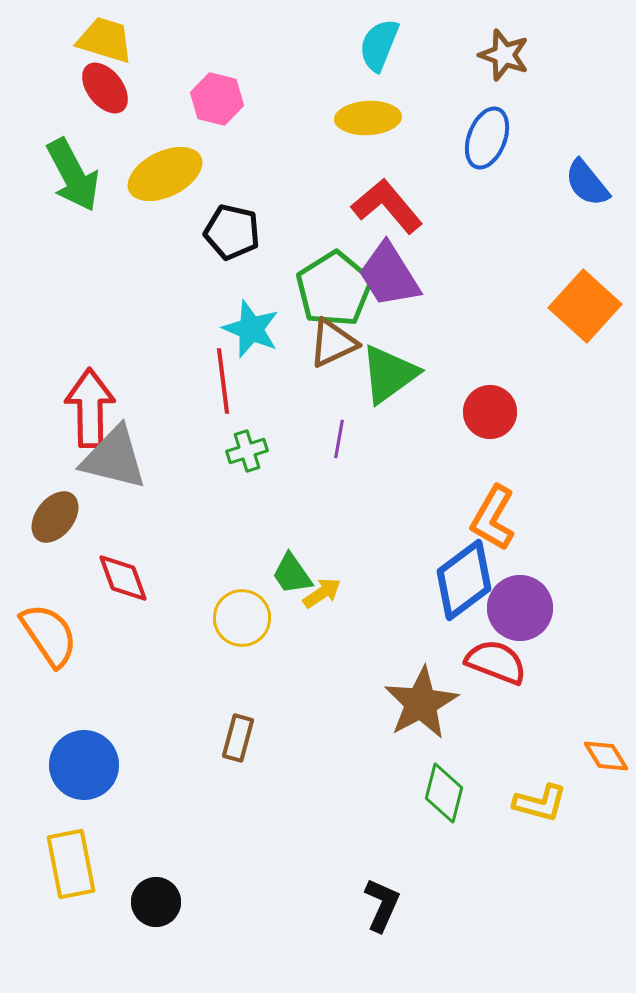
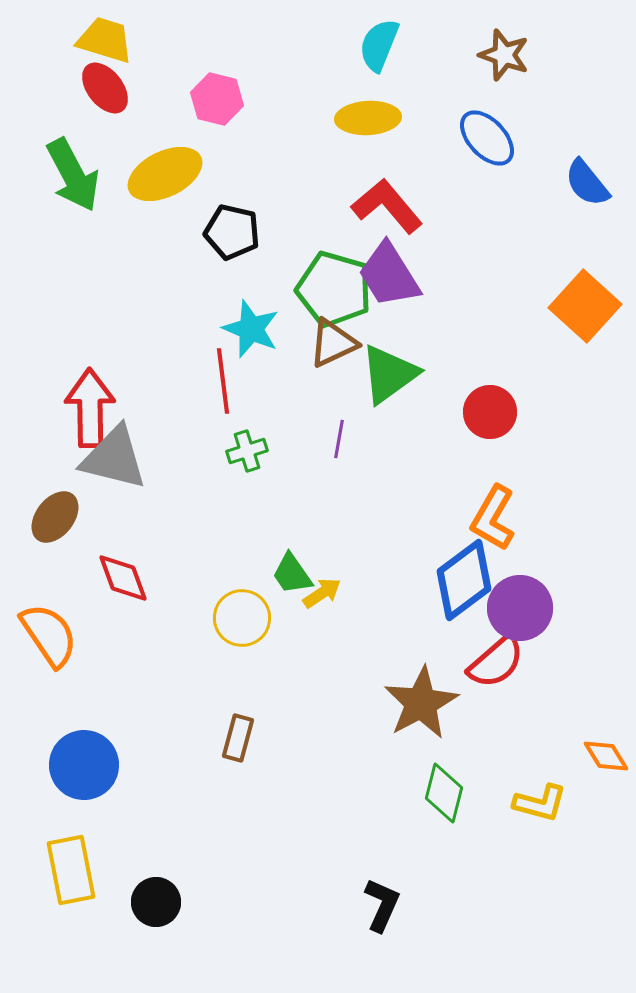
blue ellipse at (487, 138): rotated 64 degrees counterclockwise
green pentagon at (334, 289): rotated 24 degrees counterclockwise
red semicircle at (496, 662): rotated 118 degrees clockwise
yellow rectangle at (71, 864): moved 6 px down
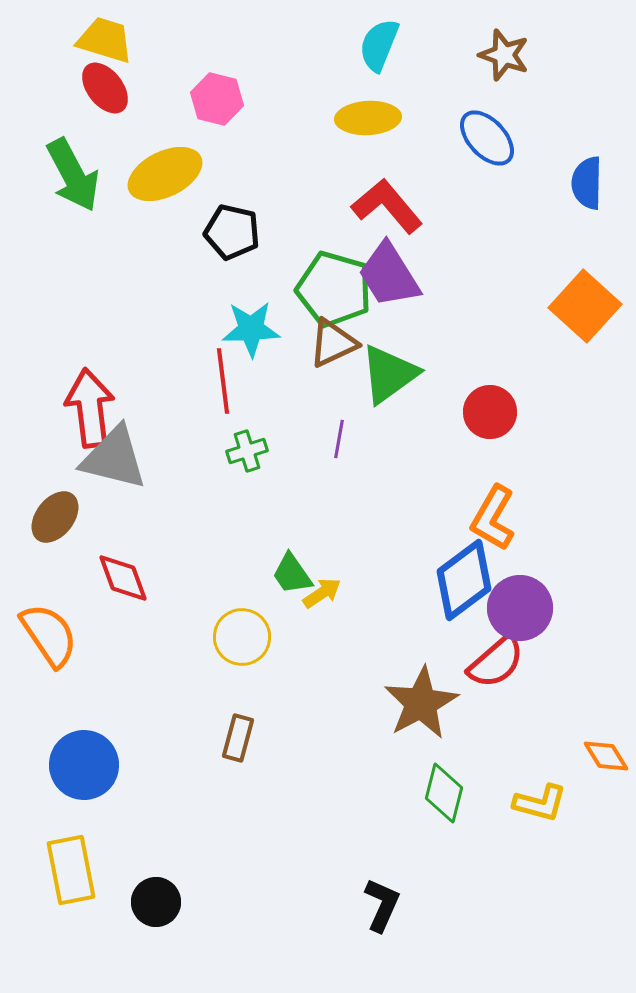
blue semicircle at (587, 183): rotated 40 degrees clockwise
cyan star at (251, 329): rotated 24 degrees counterclockwise
red arrow at (90, 408): rotated 6 degrees counterclockwise
yellow circle at (242, 618): moved 19 px down
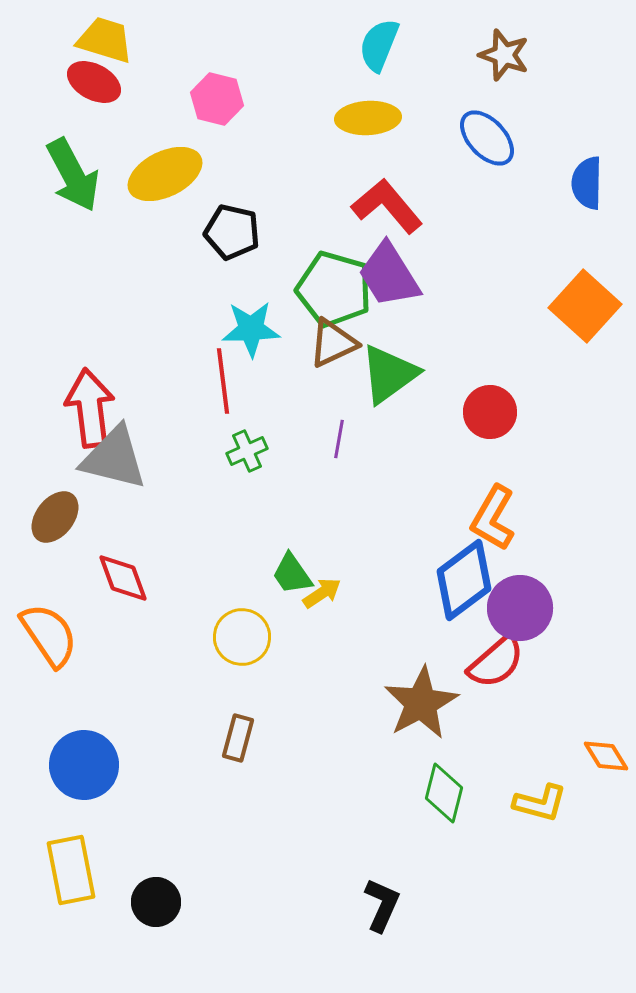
red ellipse at (105, 88): moved 11 px left, 6 px up; rotated 24 degrees counterclockwise
green cross at (247, 451): rotated 6 degrees counterclockwise
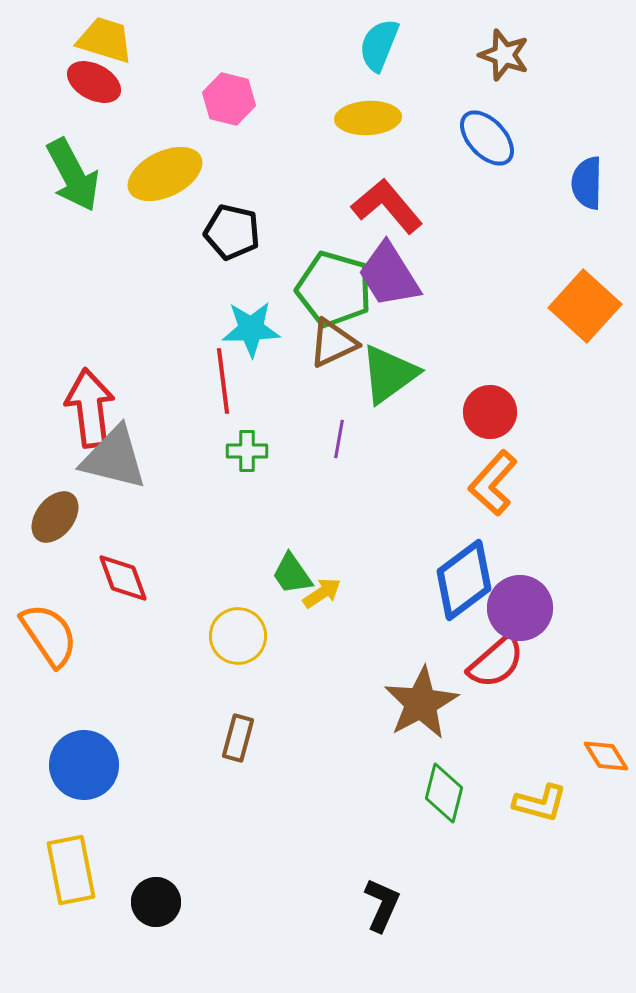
pink hexagon at (217, 99): moved 12 px right
green cross at (247, 451): rotated 24 degrees clockwise
orange L-shape at (493, 518): moved 35 px up; rotated 12 degrees clockwise
yellow circle at (242, 637): moved 4 px left, 1 px up
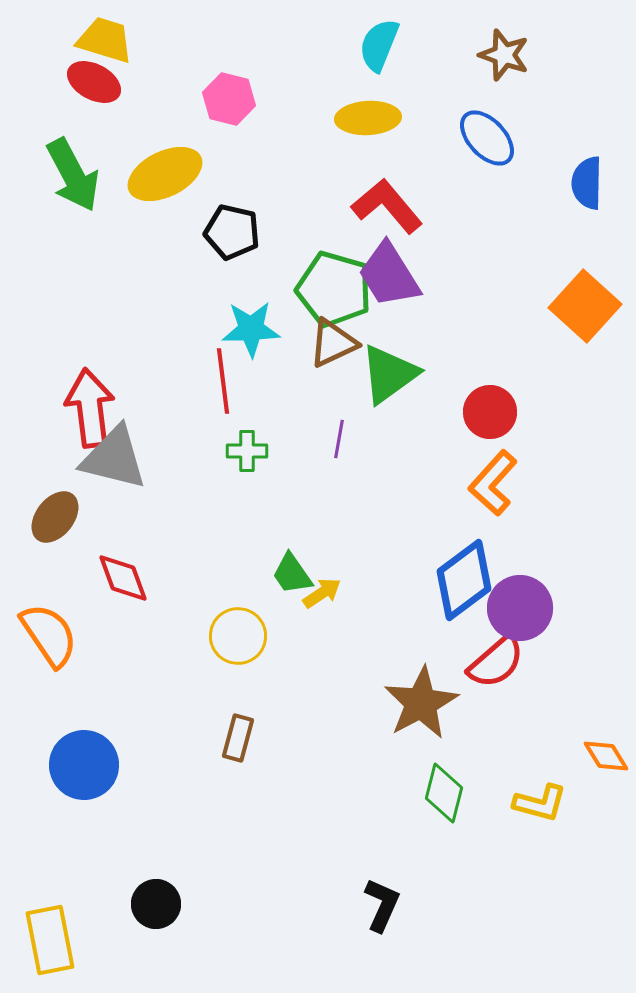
yellow rectangle at (71, 870): moved 21 px left, 70 px down
black circle at (156, 902): moved 2 px down
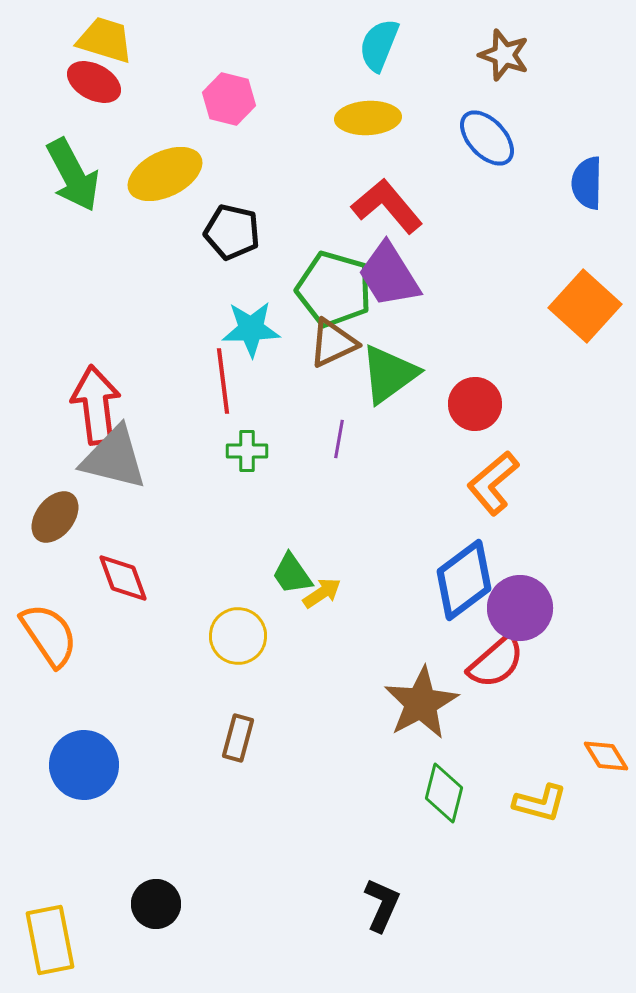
red arrow at (90, 408): moved 6 px right, 3 px up
red circle at (490, 412): moved 15 px left, 8 px up
orange L-shape at (493, 483): rotated 8 degrees clockwise
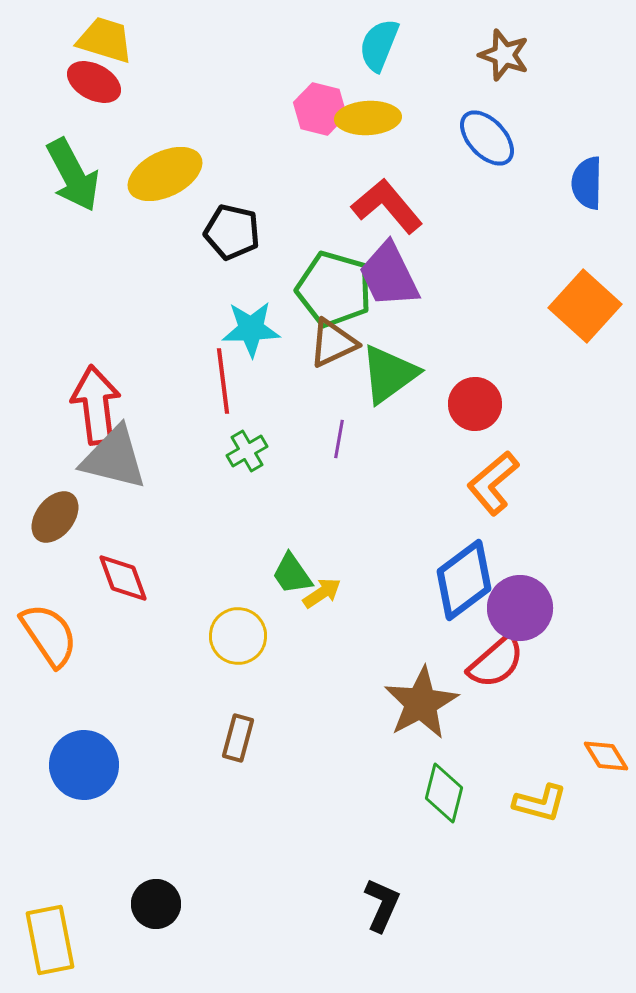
pink hexagon at (229, 99): moved 91 px right, 10 px down
purple trapezoid at (389, 275): rotated 6 degrees clockwise
green cross at (247, 451): rotated 30 degrees counterclockwise
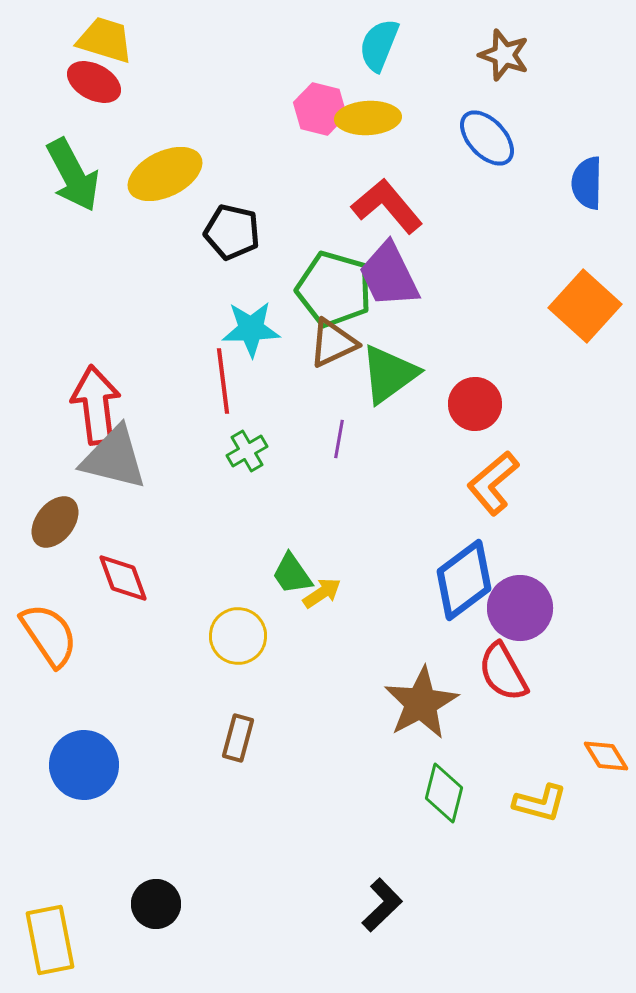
brown ellipse at (55, 517): moved 5 px down
red semicircle at (496, 662): moved 7 px right, 10 px down; rotated 102 degrees clockwise
black L-shape at (382, 905): rotated 22 degrees clockwise
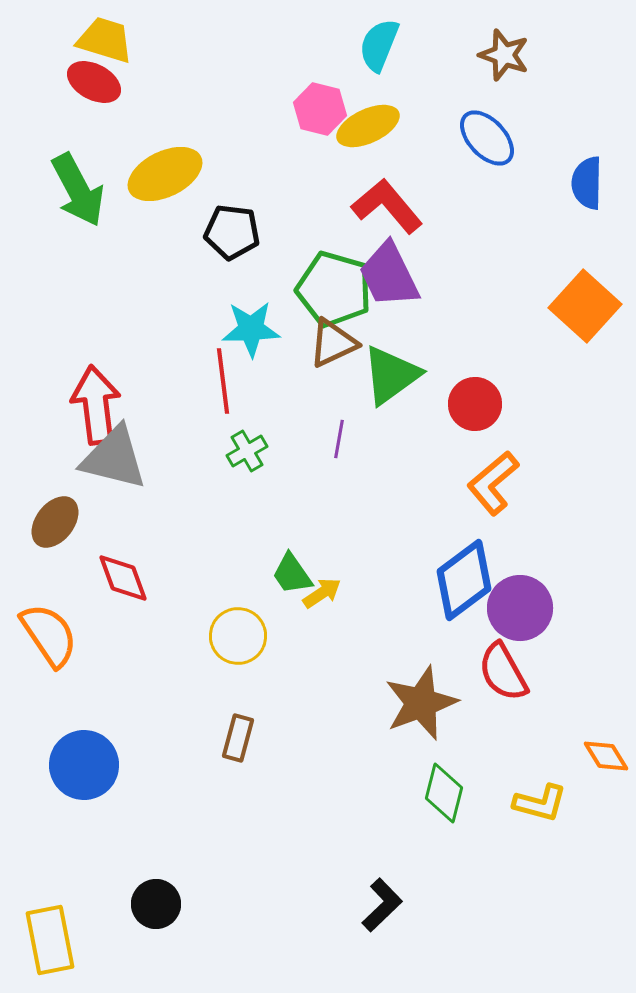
yellow ellipse at (368, 118): moved 8 px down; rotated 22 degrees counterclockwise
green arrow at (73, 175): moved 5 px right, 15 px down
black pentagon at (232, 232): rotated 6 degrees counterclockwise
green triangle at (389, 374): moved 2 px right, 1 px down
brown star at (421, 703): rotated 8 degrees clockwise
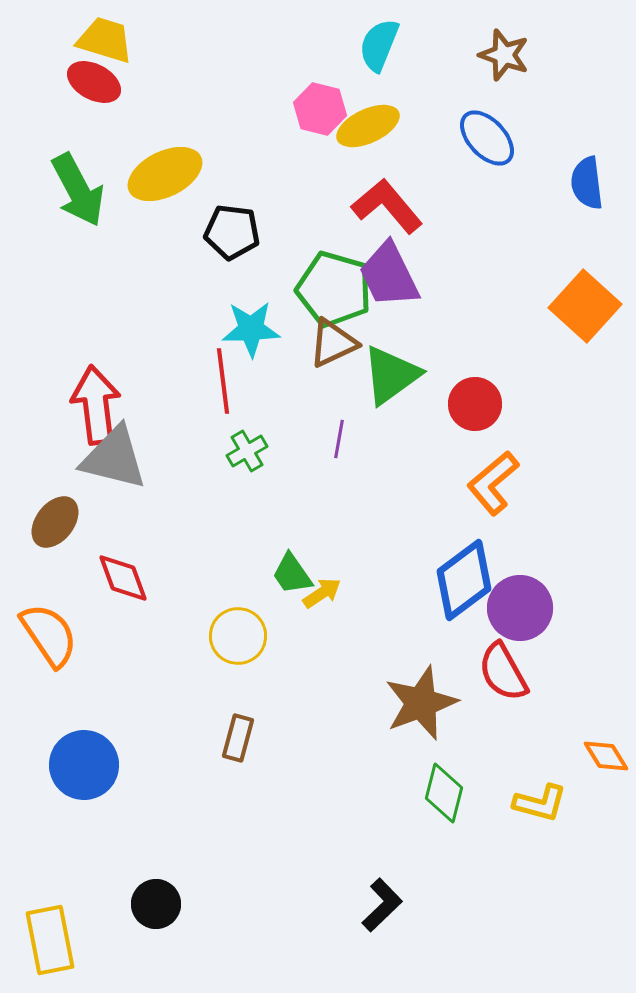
blue semicircle at (587, 183): rotated 8 degrees counterclockwise
